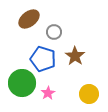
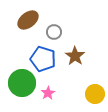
brown ellipse: moved 1 px left, 1 px down
yellow circle: moved 6 px right
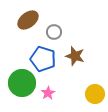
brown star: rotated 18 degrees counterclockwise
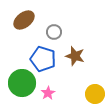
brown ellipse: moved 4 px left
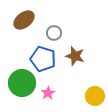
gray circle: moved 1 px down
yellow circle: moved 2 px down
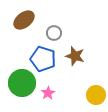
yellow circle: moved 1 px right, 1 px up
